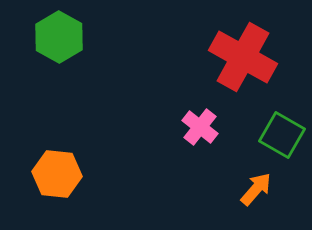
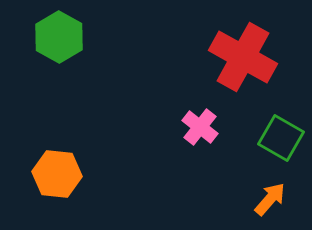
green square: moved 1 px left, 3 px down
orange arrow: moved 14 px right, 10 px down
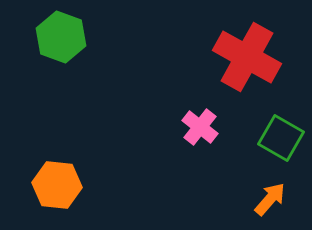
green hexagon: moved 2 px right; rotated 9 degrees counterclockwise
red cross: moved 4 px right
orange hexagon: moved 11 px down
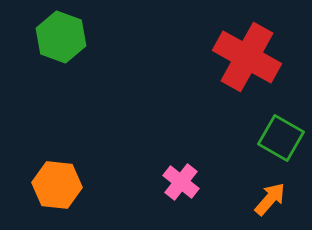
pink cross: moved 19 px left, 55 px down
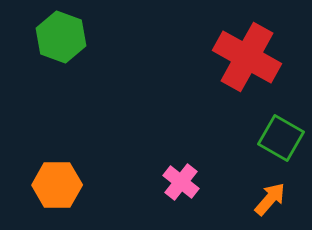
orange hexagon: rotated 6 degrees counterclockwise
